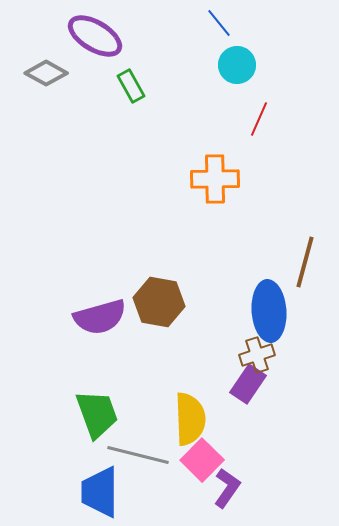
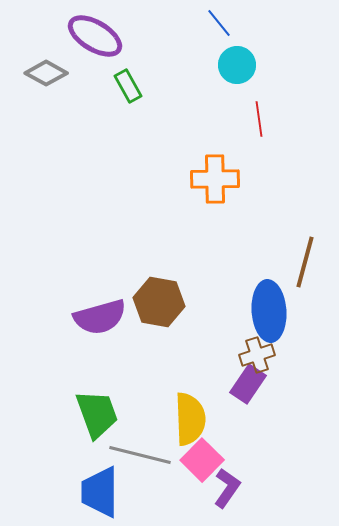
green rectangle: moved 3 px left
red line: rotated 32 degrees counterclockwise
gray line: moved 2 px right
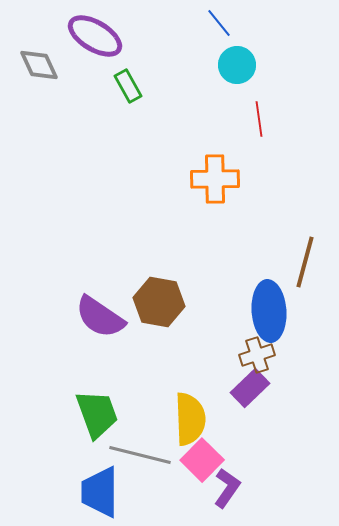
gray diamond: moved 7 px left, 8 px up; rotated 36 degrees clockwise
purple semicircle: rotated 50 degrees clockwise
purple rectangle: moved 2 px right, 4 px down; rotated 12 degrees clockwise
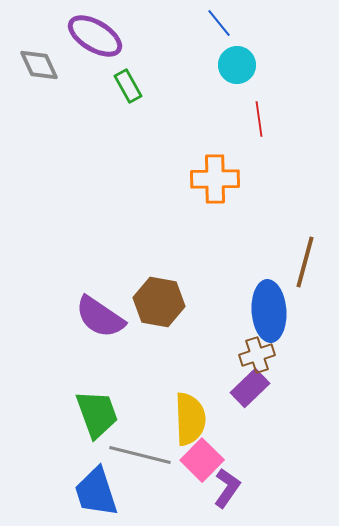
blue trapezoid: moved 4 px left; rotated 18 degrees counterclockwise
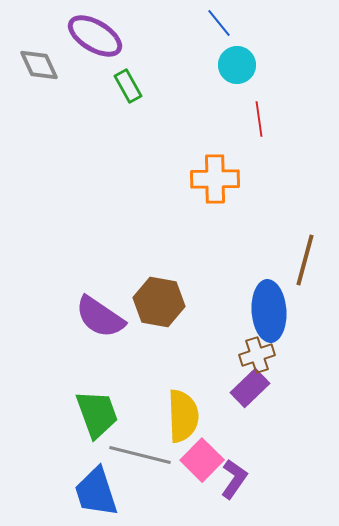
brown line: moved 2 px up
yellow semicircle: moved 7 px left, 3 px up
purple L-shape: moved 7 px right, 9 px up
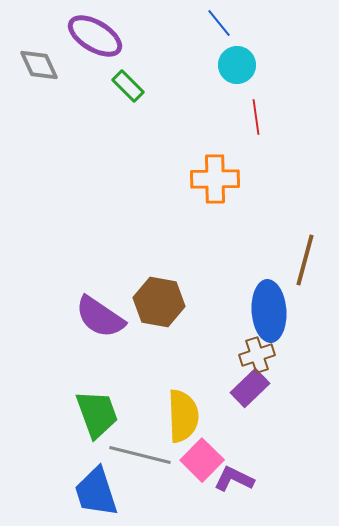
green rectangle: rotated 16 degrees counterclockwise
red line: moved 3 px left, 2 px up
purple L-shape: rotated 99 degrees counterclockwise
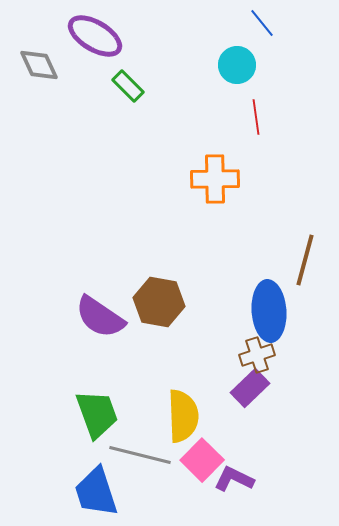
blue line: moved 43 px right
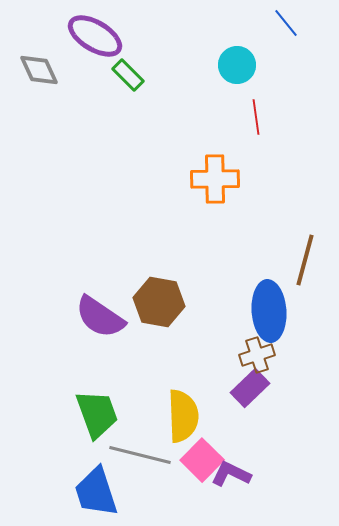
blue line: moved 24 px right
gray diamond: moved 5 px down
green rectangle: moved 11 px up
purple L-shape: moved 3 px left, 5 px up
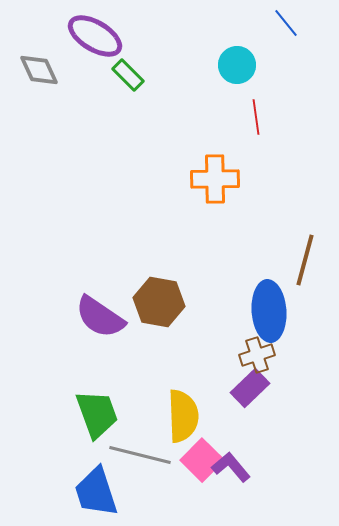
purple L-shape: moved 7 px up; rotated 24 degrees clockwise
